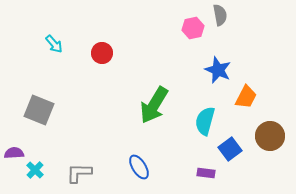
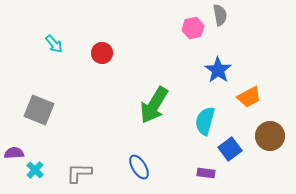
blue star: rotated 12 degrees clockwise
orange trapezoid: moved 3 px right; rotated 35 degrees clockwise
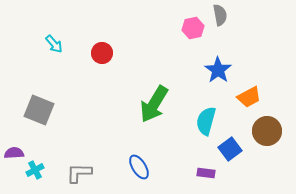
green arrow: moved 1 px up
cyan semicircle: moved 1 px right
brown circle: moved 3 px left, 5 px up
cyan cross: rotated 18 degrees clockwise
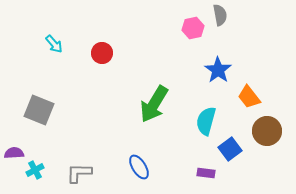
orange trapezoid: rotated 80 degrees clockwise
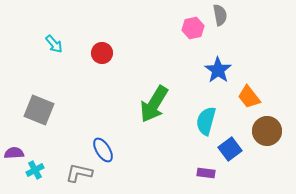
blue ellipse: moved 36 px left, 17 px up
gray L-shape: rotated 12 degrees clockwise
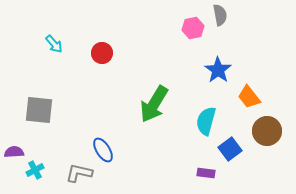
gray square: rotated 16 degrees counterclockwise
purple semicircle: moved 1 px up
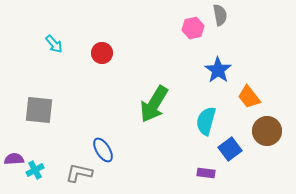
purple semicircle: moved 7 px down
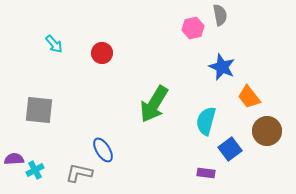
blue star: moved 4 px right, 3 px up; rotated 12 degrees counterclockwise
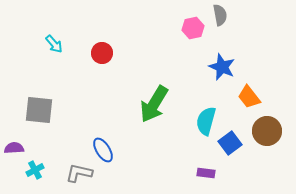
blue square: moved 6 px up
purple semicircle: moved 11 px up
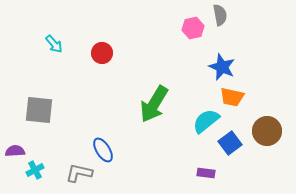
orange trapezoid: moved 17 px left; rotated 40 degrees counterclockwise
cyan semicircle: rotated 36 degrees clockwise
purple semicircle: moved 1 px right, 3 px down
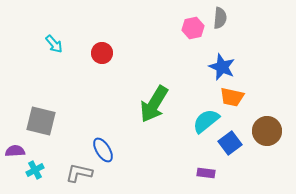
gray semicircle: moved 3 px down; rotated 15 degrees clockwise
gray square: moved 2 px right, 11 px down; rotated 8 degrees clockwise
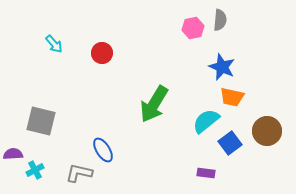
gray semicircle: moved 2 px down
purple semicircle: moved 2 px left, 3 px down
